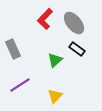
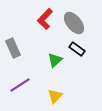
gray rectangle: moved 1 px up
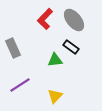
gray ellipse: moved 3 px up
black rectangle: moved 6 px left, 2 px up
green triangle: rotated 35 degrees clockwise
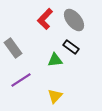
gray rectangle: rotated 12 degrees counterclockwise
purple line: moved 1 px right, 5 px up
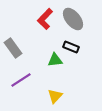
gray ellipse: moved 1 px left, 1 px up
black rectangle: rotated 14 degrees counterclockwise
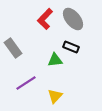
purple line: moved 5 px right, 3 px down
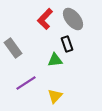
black rectangle: moved 4 px left, 3 px up; rotated 49 degrees clockwise
